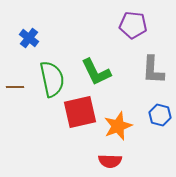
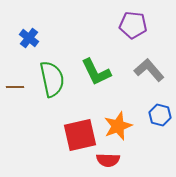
gray L-shape: moved 4 px left; rotated 136 degrees clockwise
red square: moved 23 px down
red semicircle: moved 2 px left, 1 px up
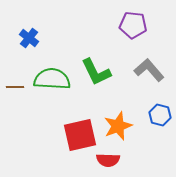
green semicircle: rotated 75 degrees counterclockwise
